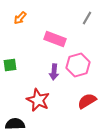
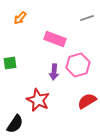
gray line: rotated 40 degrees clockwise
green square: moved 2 px up
black semicircle: rotated 126 degrees clockwise
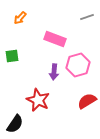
gray line: moved 1 px up
green square: moved 2 px right, 7 px up
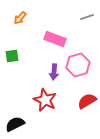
red star: moved 7 px right
black semicircle: rotated 150 degrees counterclockwise
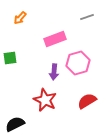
pink rectangle: rotated 40 degrees counterclockwise
green square: moved 2 px left, 2 px down
pink hexagon: moved 2 px up
